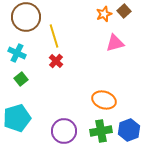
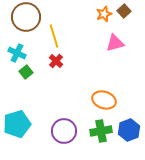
green square: moved 5 px right, 7 px up
cyan pentagon: moved 6 px down
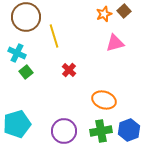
red cross: moved 13 px right, 9 px down
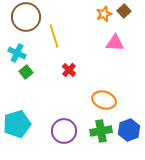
pink triangle: rotated 18 degrees clockwise
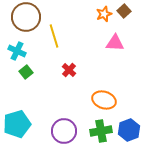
cyan cross: moved 2 px up
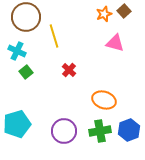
pink triangle: rotated 12 degrees clockwise
green cross: moved 1 px left
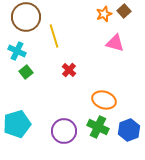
green cross: moved 2 px left, 4 px up; rotated 35 degrees clockwise
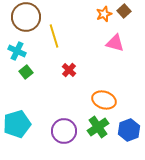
green cross: rotated 30 degrees clockwise
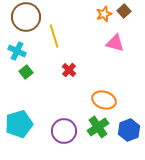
cyan pentagon: moved 2 px right
